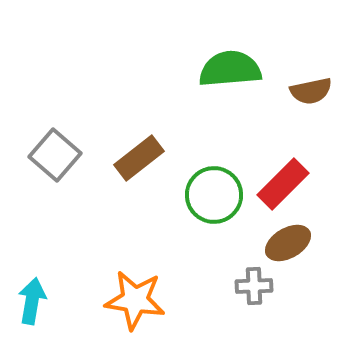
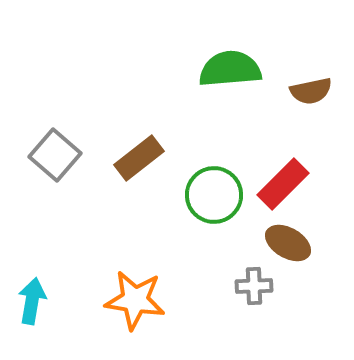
brown ellipse: rotated 60 degrees clockwise
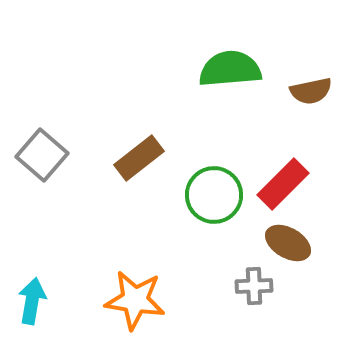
gray square: moved 13 px left
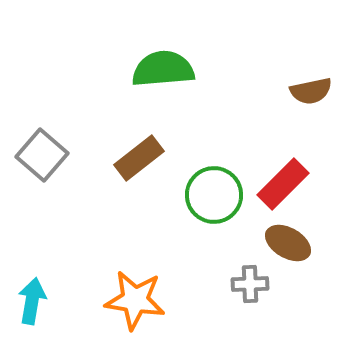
green semicircle: moved 67 px left
gray cross: moved 4 px left, 2 px up
